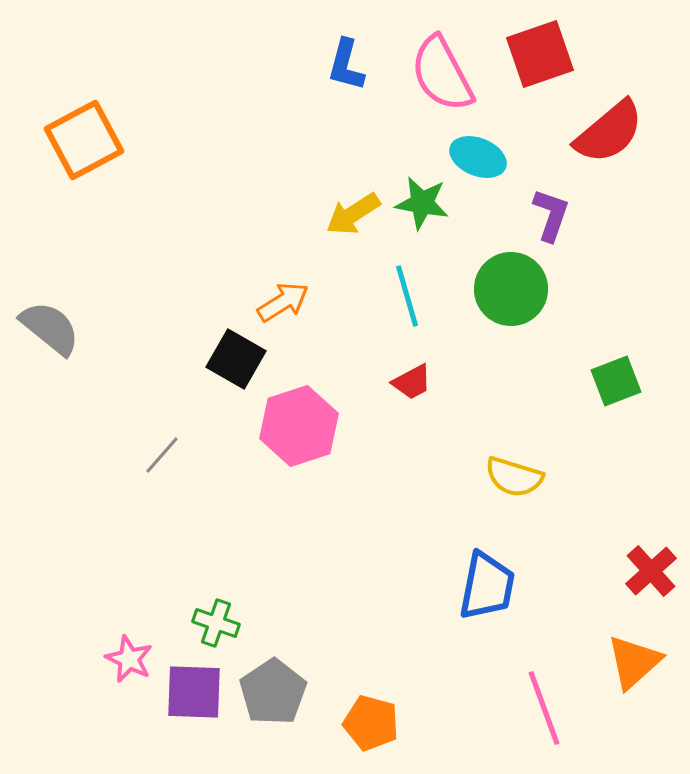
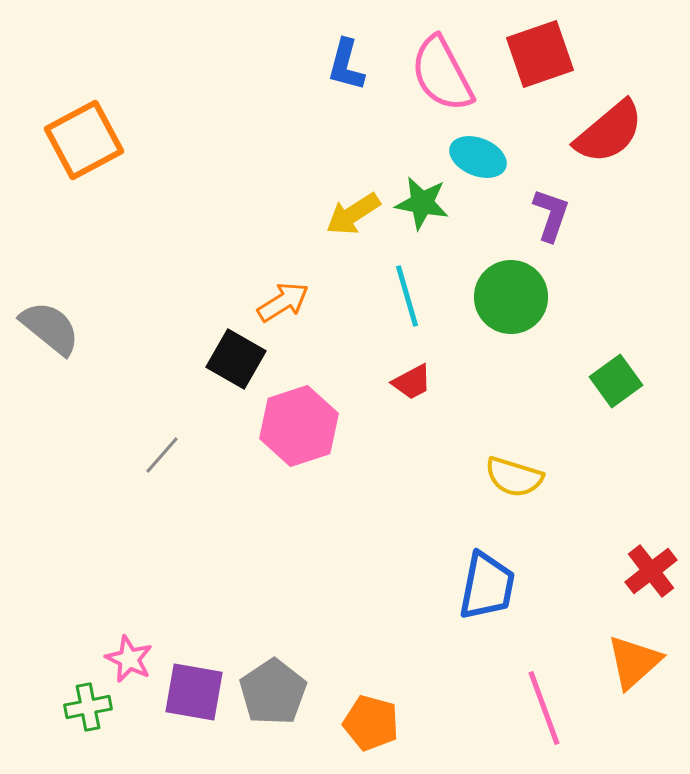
green circle: moved 8 px down
green square: rotated 15 degrees counterclockwise
red cross: rotated 4 degrees clockwise
green cross: moved 128 px left, 84 px down; rotated 30 degrees counterclockwise
purple square: rotated 8 degrees clockwise
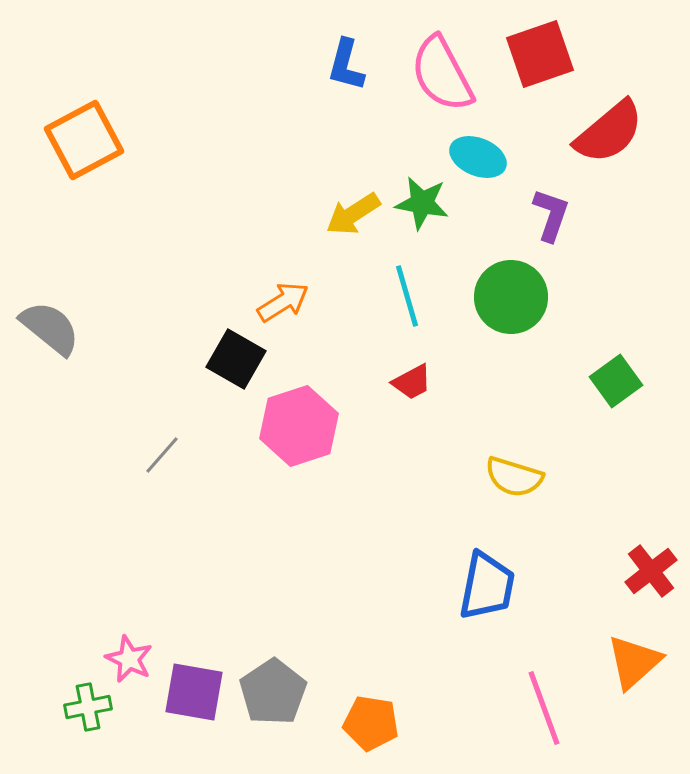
orange pentagon: rotated 6 degrees counterclockwise
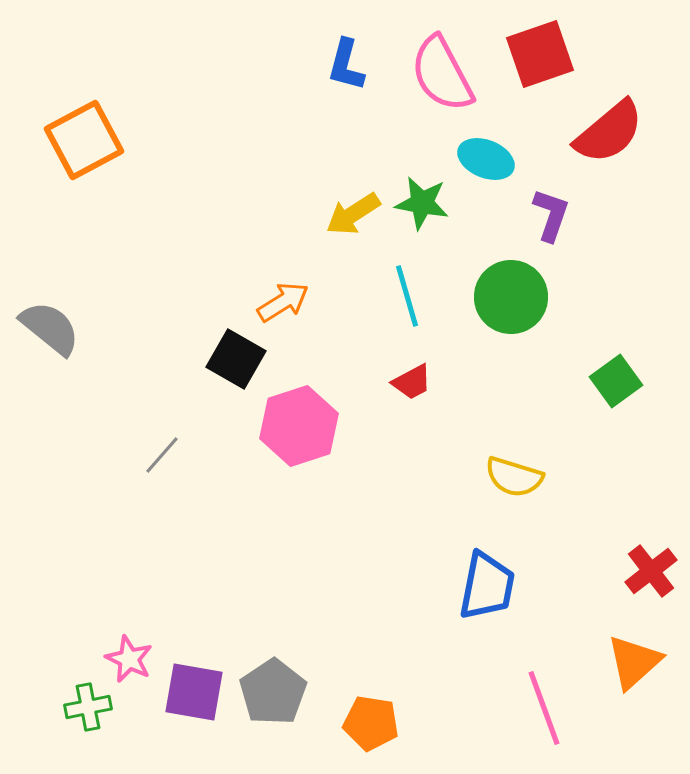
cyan ellipse: moved 8 px right, 2 px down
